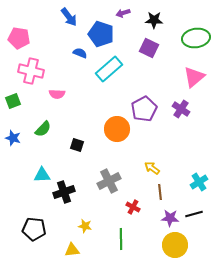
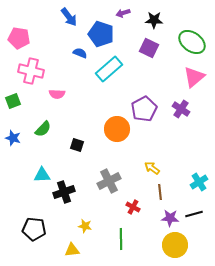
green ellipse: moved 4 px left, 4 px down; rotated 44 degrees clockwise
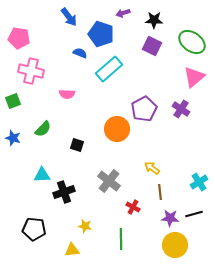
purple square: moved 3 px right, 2 px up
pink semicircle: moved 10 px right
gray cross: rotated 25 degrees counterclockwise
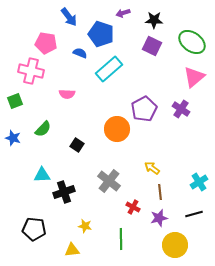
pink pentagon: moved 27 px right, 5 px down
green square: moved 2 px right
black square: rotated 16 degrees clockwise
purple star: moved 11 px left; rotated 18 degrees counterclockwise
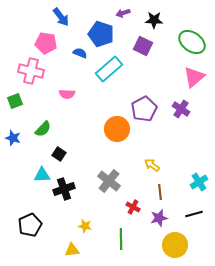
blue arrow: moved 8 px left
purple square: moved 9 px left
black square: moved 18 px left, 9 px down
yellow arrow: moved 3 px up
black cross: moved 3 px up
black pentagon: moved 4 px left, 4 px up; rotated 30 degrees counterclockwise
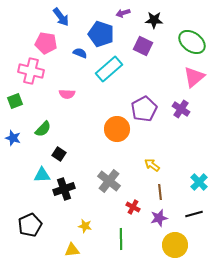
cyan cross: rotated 12 degrees counterclockwise
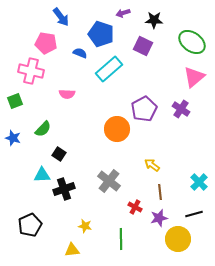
red cross: moved 2 px right
yellow circle: moved 3 px right, 6 px up
